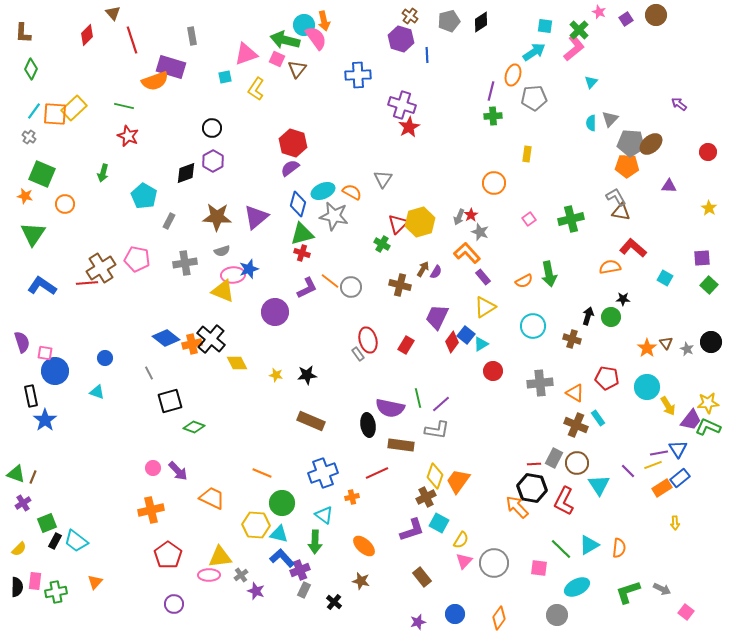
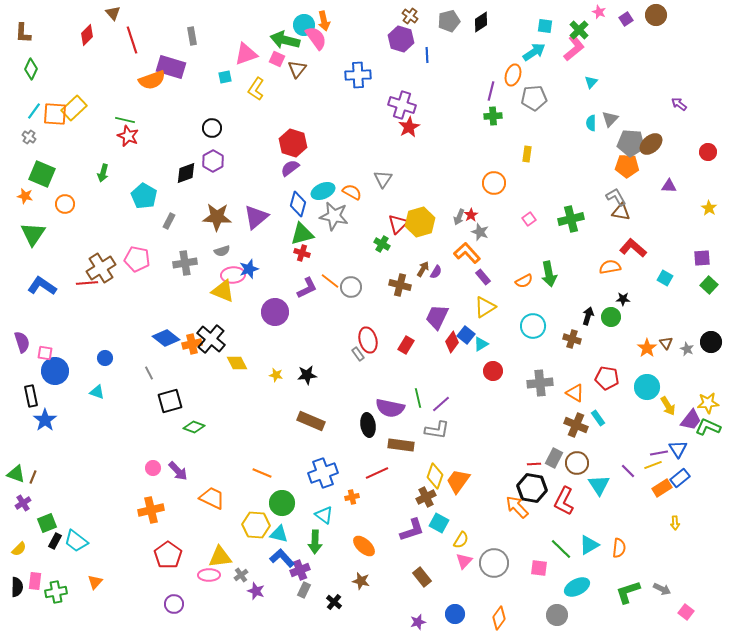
orange semicircle at (155, 81): moved 3 px left, 1 px up
green line at (124, 106): moved 1 px right, 14 px down
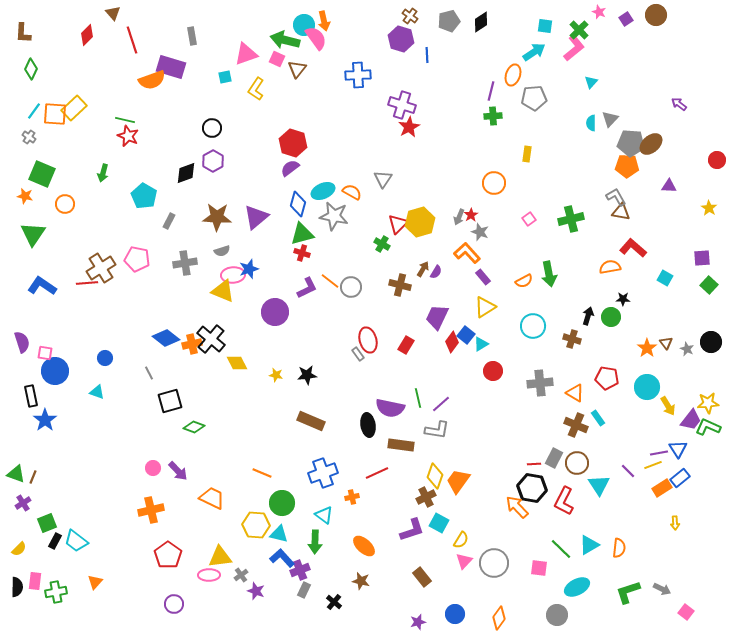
red circle at (708, 152): moved 9 px right, 8 px down
